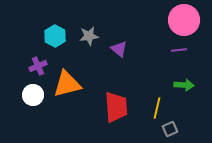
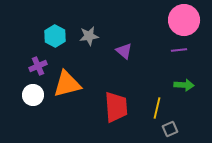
purple triangle: moved 5 px right, 2 px down
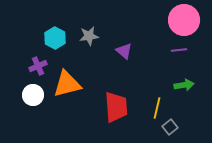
cyan hexagon: moved 2 px down
green arrow: rotated 12 degrees counterclockwise
gray square: moved 2 px up; rotated 14 degrees counterclockwise
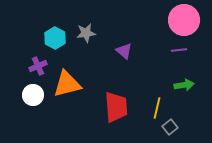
gray star: moved 3 px left, 3 px up
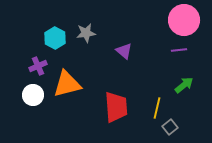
green arrow: rotated 30 degrees counterclockwise
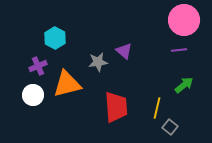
gray star: moved 12 px right, 29 px down
gray square: rotated 14 degrees counterclockwise
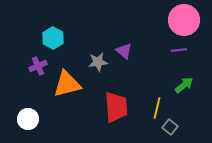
cyan hexagon: moved 2 px left
white circle: moved 5 px left, 24 px down
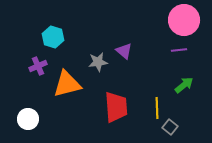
cyan hexagon: moved 1 px up; rotated 10 degrees counterclockwise
yellow line: rotated 15 degrees counterclockwise
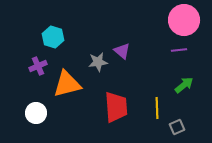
purple triangle: moved 2 px left
white circle: moved 8 px right, 6 px up
gray square: moved 7 px right; rotated 28 degrees clockwise
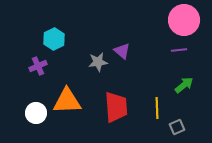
cyan hexagon: moved 1 px right, 2 px down; rotated 15 degrees clockwise
orange triangle: moved 17 px down; rotated 12 degrees clockwise
